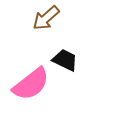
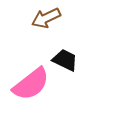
brown arrow: rotated 16 degrees clockwise
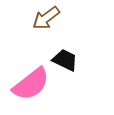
brown arrow: rotated 12 degrees counterclockwise
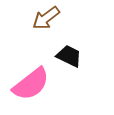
black trapezoid: moved 4 px right, 4 px up
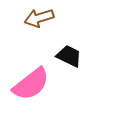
brown arrow: moved 7 px left; rotated 20 degrees clockwise
